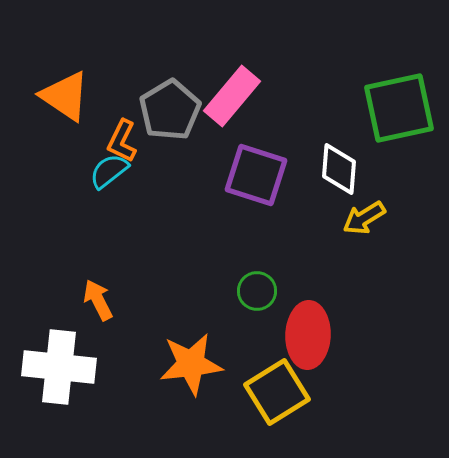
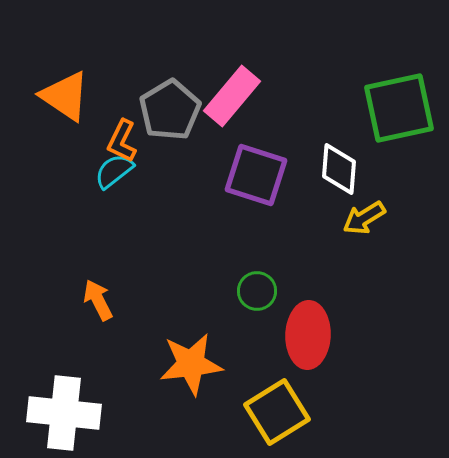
cyan semicircle: moved 5 px right
white cross: moved 5 px right, 46 px down
yellow square: moved 20 px down
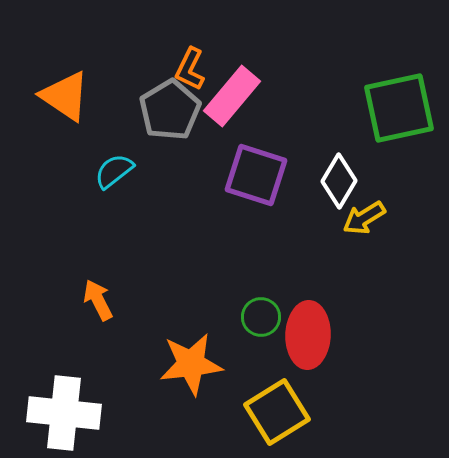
orange L-shape: moved 68 px right, 72 px up
white diamond: moved 12 px down; rotated 26 degrees clockwise
green circle: moved 4 px right, 26 px down
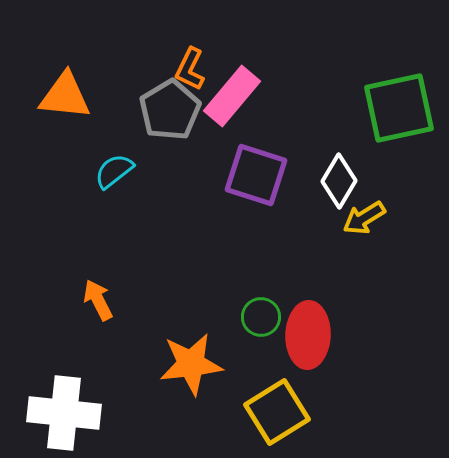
orange triangle: rotated 28 degrees counterclockwise
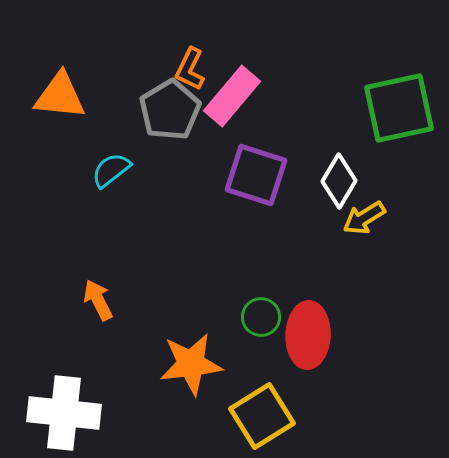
orange triangle: moved 5 px left
cyan semicircle: moved 3 px left, 1 px up
yellow square: moved 15 px left, 4 px down
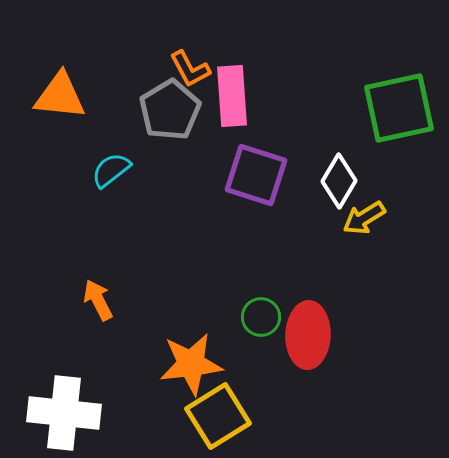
orange L-shape: rotated 54 degrees counterclockwise
pink rectangle: rotated 44 degrees counterclockwise
yellow square: moved 44 px left
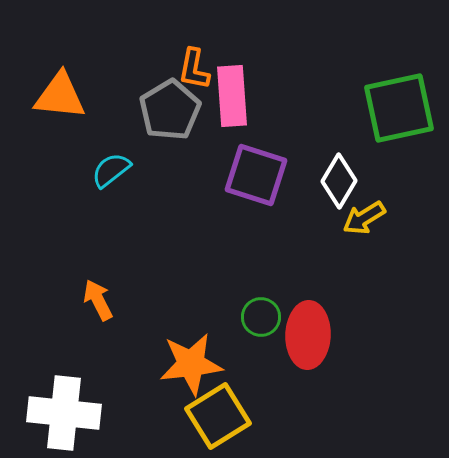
orange L-shape: moved 4 px right; rotated 39 degrees clockwise
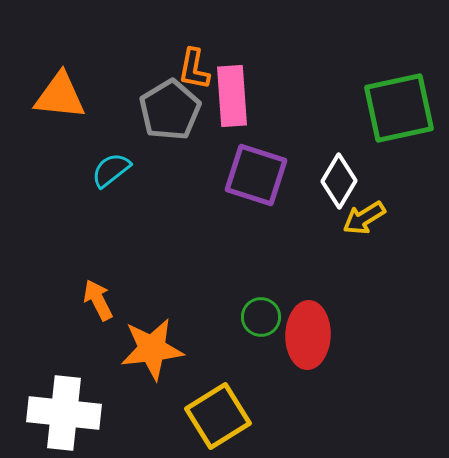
orange star: moved 39 px left, 15 px up
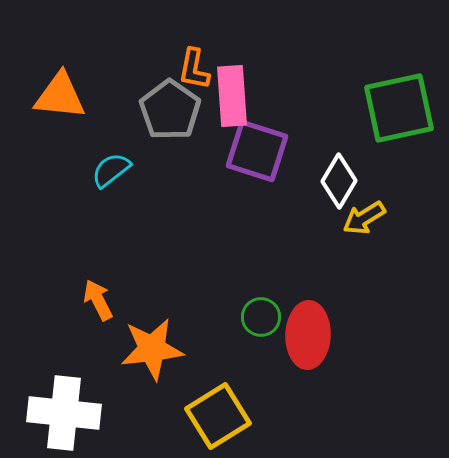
gray pentagon: rotated 6 degrees counterclockwise
purple square: moved 1 px right, 24 px up
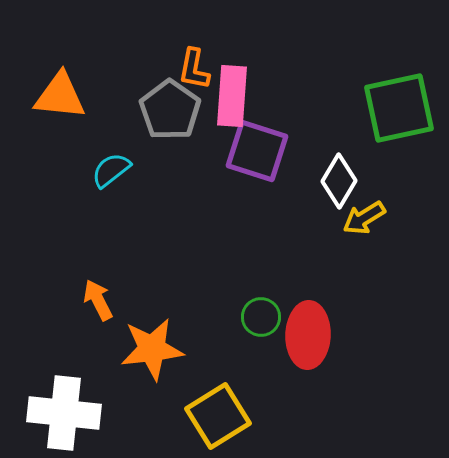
pink rectangle: rotated 8 degrees clockwise
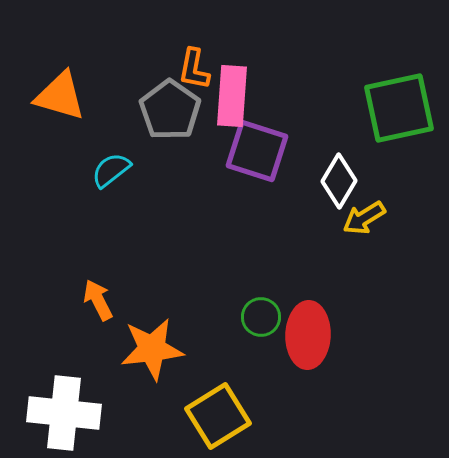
orange triangle: rotated 10 degrees clockwise
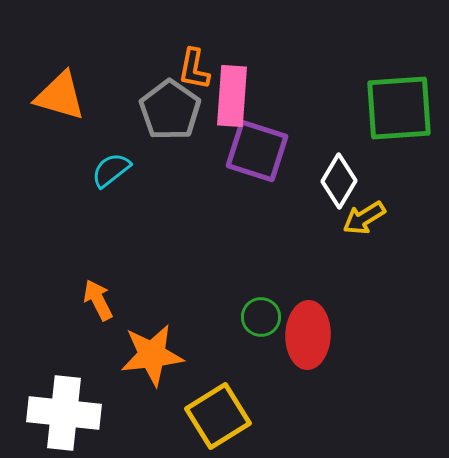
green square: rotated 8 degrees clockwise
orange star: moved 6 px down
